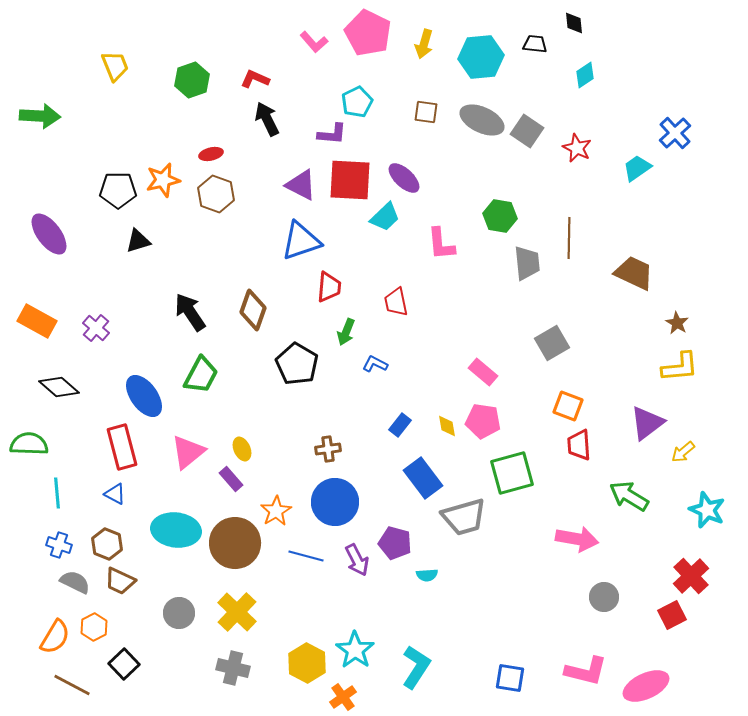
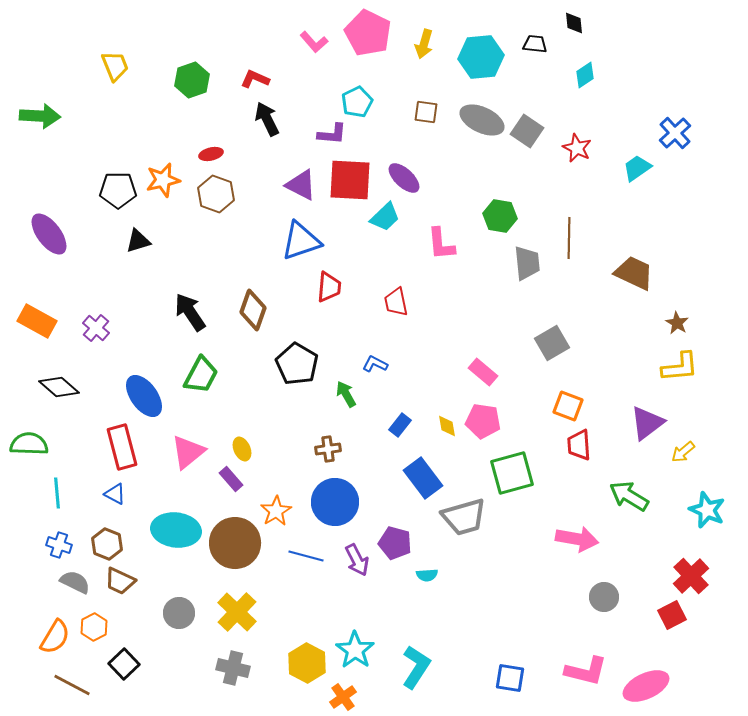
green arrow at (346, 332): moved 62 px down; rotated 128 degrees clockwise
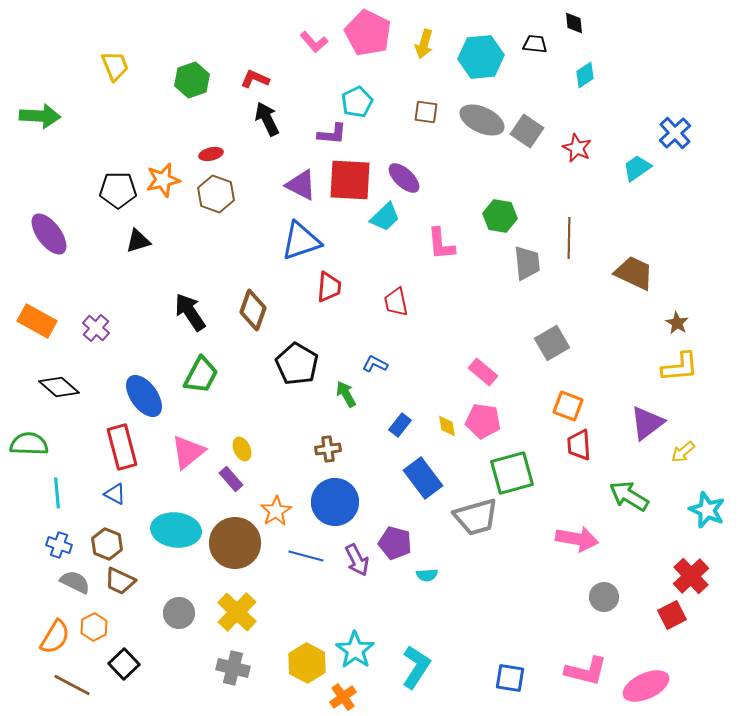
gray trapezoid at (464, 517): moved 12 px right
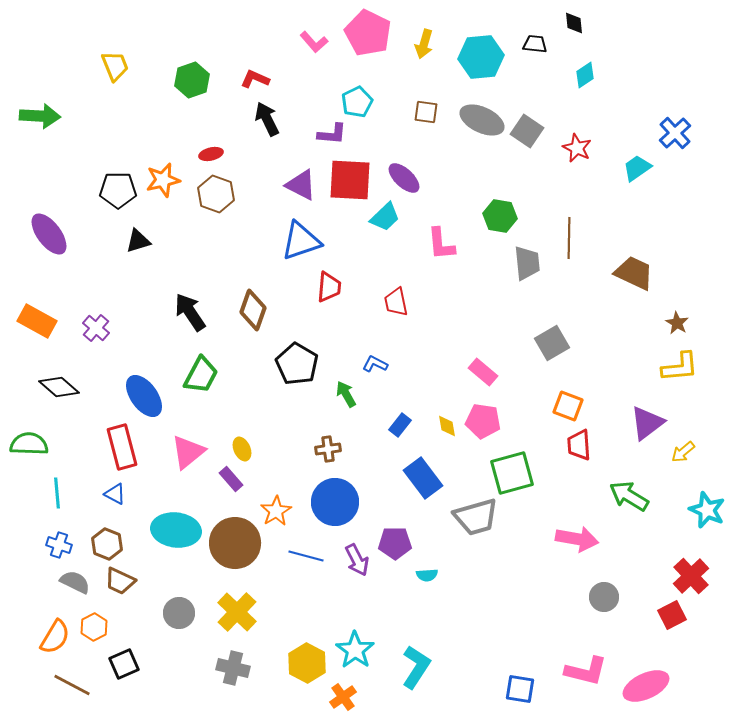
purple pentagon at (395, 543): rotated 16 degrees counterclockwise
black square at (124, 664): rotated 20 degrees clockwise
blue square at (510, 678): moved 10 px right, 11 px down
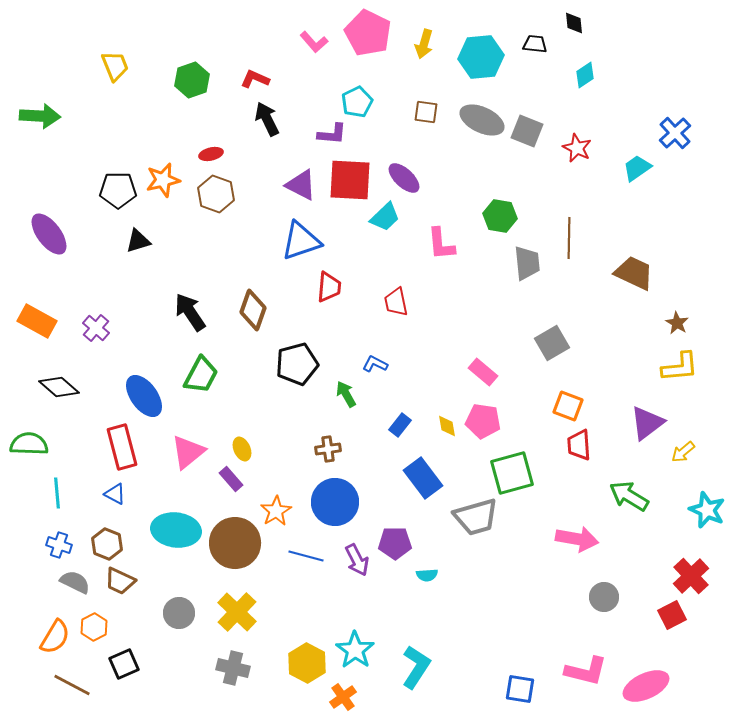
gray square at (527, 131): rotated 12 degrees counterclockwise
black pentagon at (297, 364): rotated 27 degrees clockwise
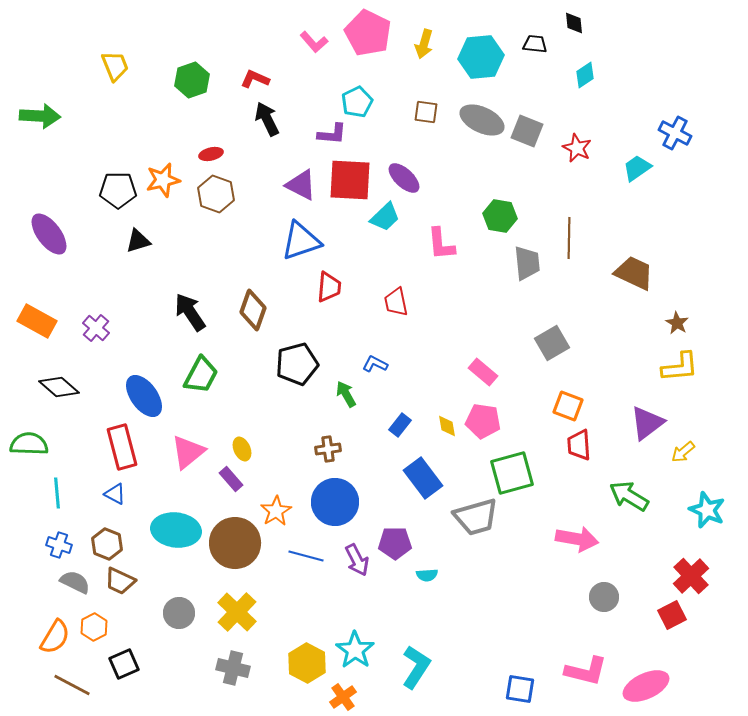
blue cross at (675, 133): rotated 20 degrees counterclockwise
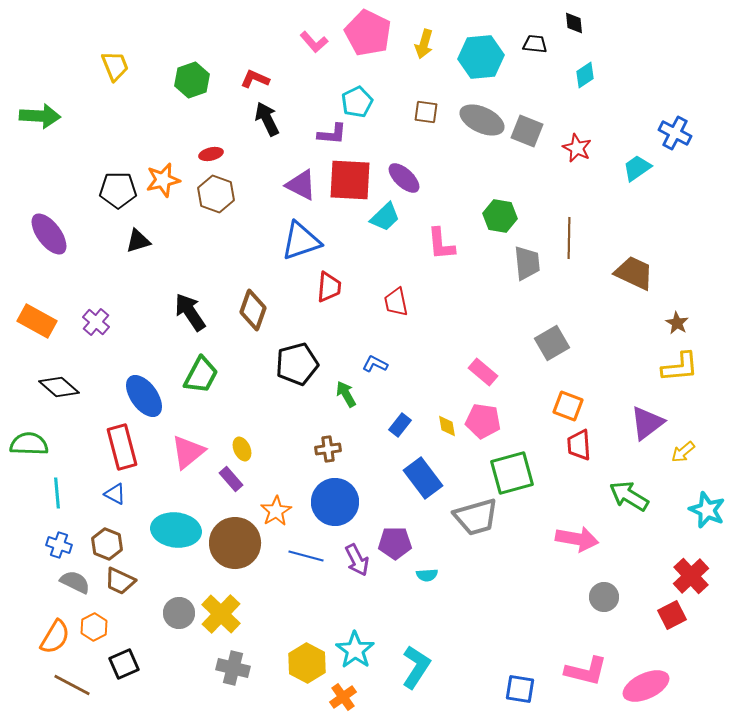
purple cross at (96, 328): moved 6 px up
yellow cross at (237, 612): moved 16 px left, 2 px down
